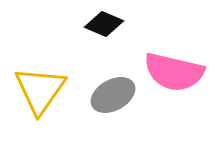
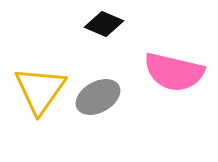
gray ellipse: moved 15 px left, 2 px down
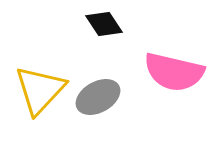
black diamond: rotated 33 degrees clockwise
yellow triangle: rotated 8 degrees clockwise
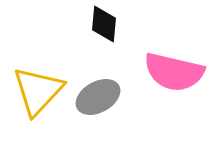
black diamond: rotated 39 degrees clockwise
yellow triangle: moved 2 px left, 1 px down
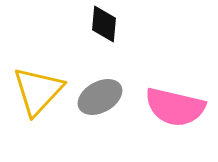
pink semicircle: moved 1 px right, 35 px down
gray ellipse: moved 2 px right
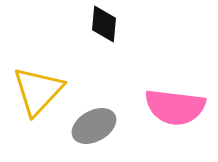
gray ellipse: moved 6 px left, 29 px down
pink semicircle: rotated 6 degrees counterclockwise
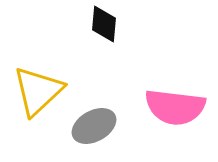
yellow triangle: rotated 4 degrees clockwise
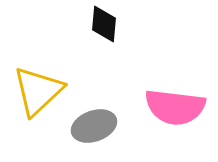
gray ellipse: rotated 9 degrees clockwise
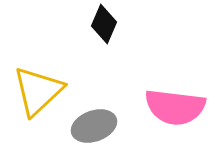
black diamond: rotated 18 degrees clockwise
